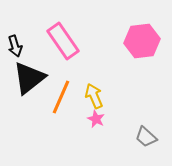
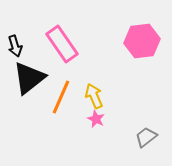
pink rectangle: moved 1 px left, 3 px down
gray trapezoid: rotated 100 degrees clockwise
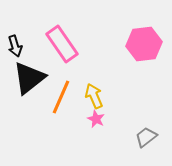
pink hexagon: moved 2 px right, 3 px down
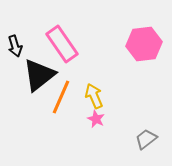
black triangle: moved 10 px right, 3 px up
gray trapezoid: moved 2 px down
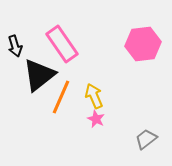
pink hexagon: moved 1 px left
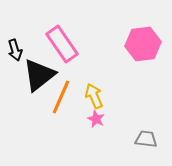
black arrow: moved 4 px down
gray trapezoid: rotated 45 degrees clockwise
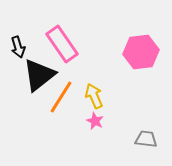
pink hexagon: moved 2 px left, 8 px down
black arrow: moved 3 px right, 3 px up
orange line: rotated 8 degrees clockwise
pink star: moved 1 px left, 2 px down
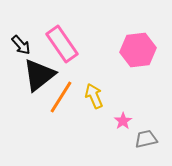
black arrow: moved 3 px right, 2 px up; rotated 25 degrees counterclockwise
pink hexagon: moved 3 px left, 2 px up
pink star: moved 28 px right; rotated 12 degrees clockwise
gray trapezoid: rotated 20 degrees counterclockwise
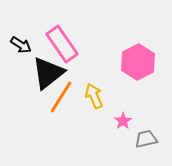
black arrow: rotated 15 degrees counterclockwise
pink hexagon: moved 12 px down; rotated 20 degrees counterclockwise
black triangle: moved 9 px right, 2 px up
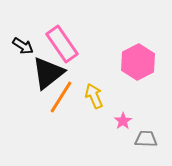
black arrow: moved 2 px right, 1 px down
gray trapezoid: rotated 15 degrees clockwise
